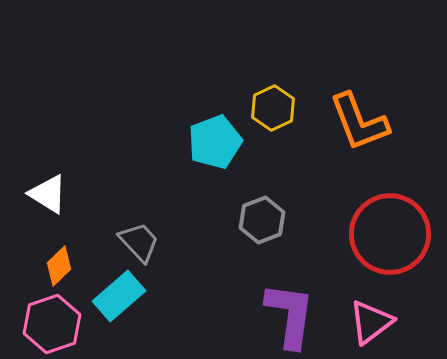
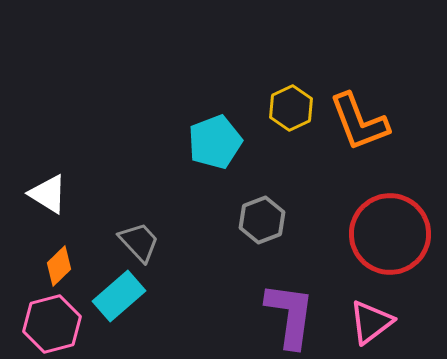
yellow hexagon: moved 18 px right
pink hexagon: rotated 4 degrees clockwise
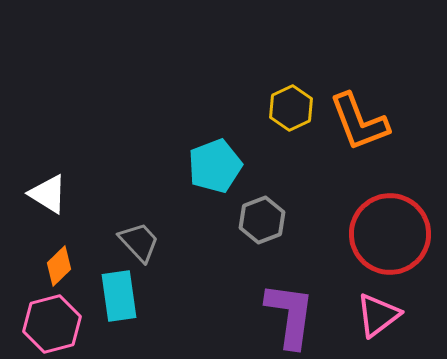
cyan pentagon: moved 24 px down
cyan rectangle: rotated 57 degrees counterclockwise
pink triangle: moved 7 px right, 7 px up
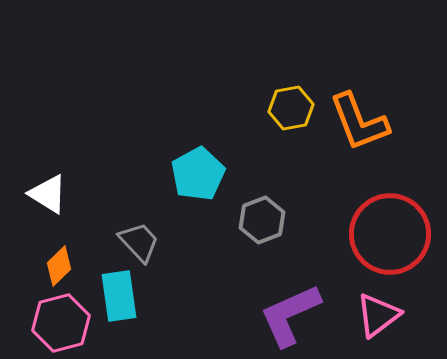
yellow hexagon: rotated 15 degrees clockwise
cyan pentagon: moved 17 px left, 8 px down; rotated 8 degrees counterclockwise
purple L-shape: rotated 122 degrees counterclockwise
pink hexagon: moved 9 px right, 1 px up
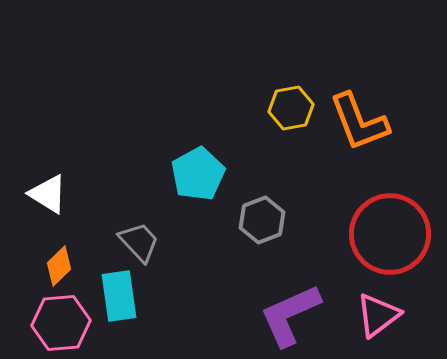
pink hexagon: rotated 10 degrees clockwise
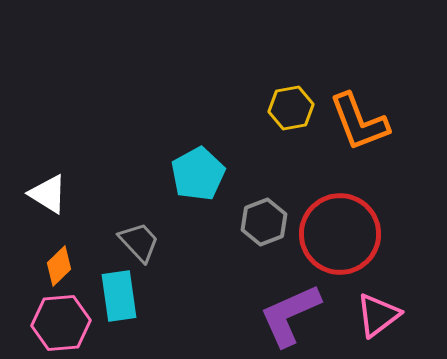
gray hexagon: moved 2 px right, 2 px down
red circle: moved 50 px left
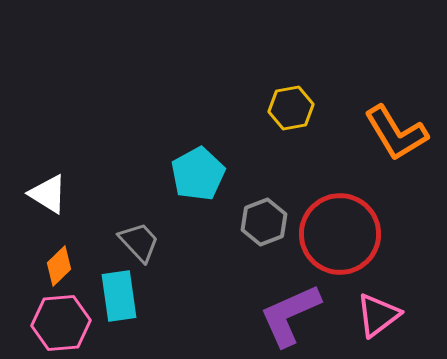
orange L-shape: moved 37 px right, 11 px down; rotated 10 degrees counterclockwise
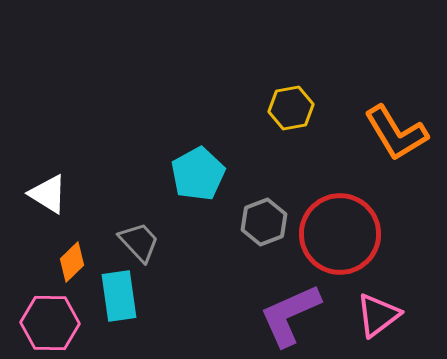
orange diamond: moved 13 px right, 4 px up
pink hexagon: moved 11 px left; rotated 6 degrees clockwise
